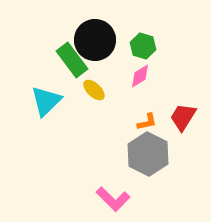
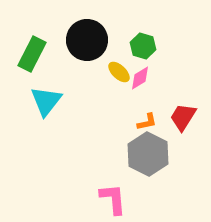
black circle: moved 8 px left
green rectangle: moved 40 px left, 6 px up; rotated 64 degrees clockwise
pink diamond: moved 2 px down
yellow ellipse: moved 25 px right, 18 px up
cyan triangle: rotated 8 degrees counterclockwise
pink L-shape: rotated 140 degrees counterclockwise
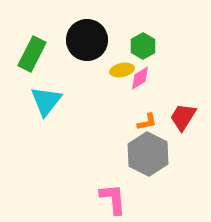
green hexagon: rotated 15 degrees clockwise
yellow ellipse: moved 3 px right, 2 px up; rotated 55 degrees counterclockwise
